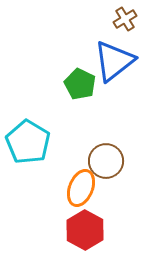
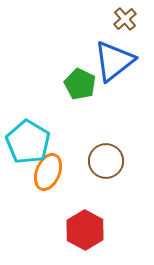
brown cross: rotated 10 degrees counterclockwise
orange ellipse: moved 33 px left, 16 px up
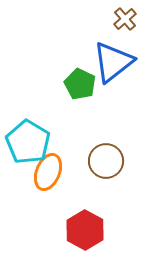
blue triangle: moved 1 px left, 1 px down
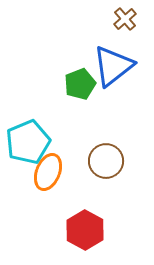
blue triangle: moved 4 px down
green pentagon: rotated 24 degrees clockwise
cyan pentagon: rotated 18 degrees clockwise
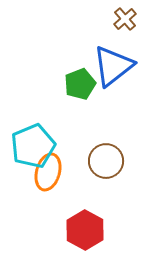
cyan pentagon: moved 5 px right, 4 px down
orange ellipse: rotated 6 degrees counterclockwise
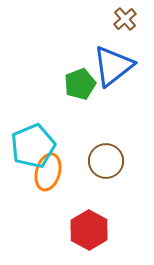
red hexagon: moved 4 px right
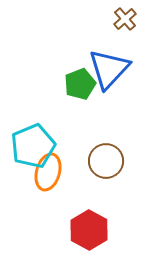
blue triangle: moved 4 px left, 3 px down; rotated 9 degrees counterclockwise
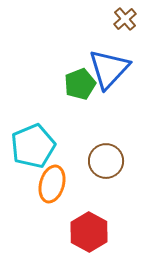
orange ellipse: moved 4 px right, 12 px down
red hexagon: moved 2 px down
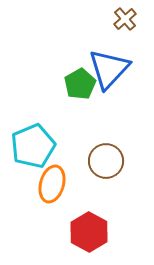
green pentagon: rotated 8 degrees counterclockwise
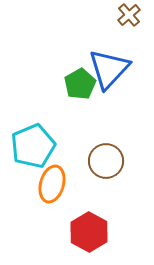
brown cross: moved 4 px right, 4 px up
